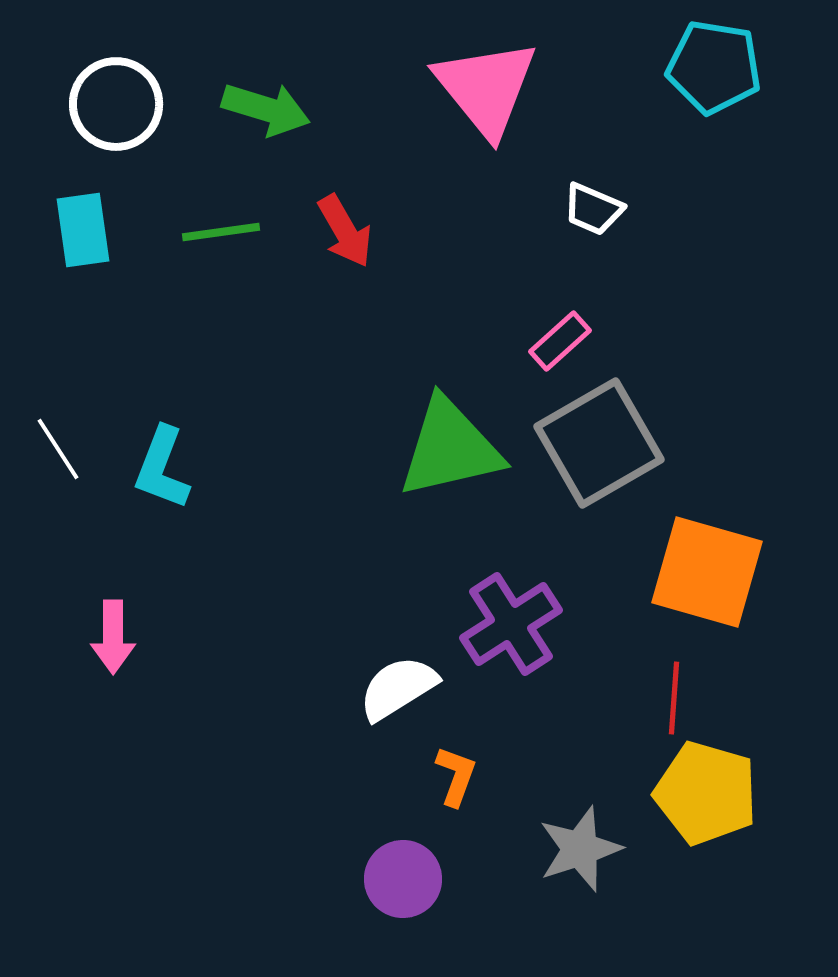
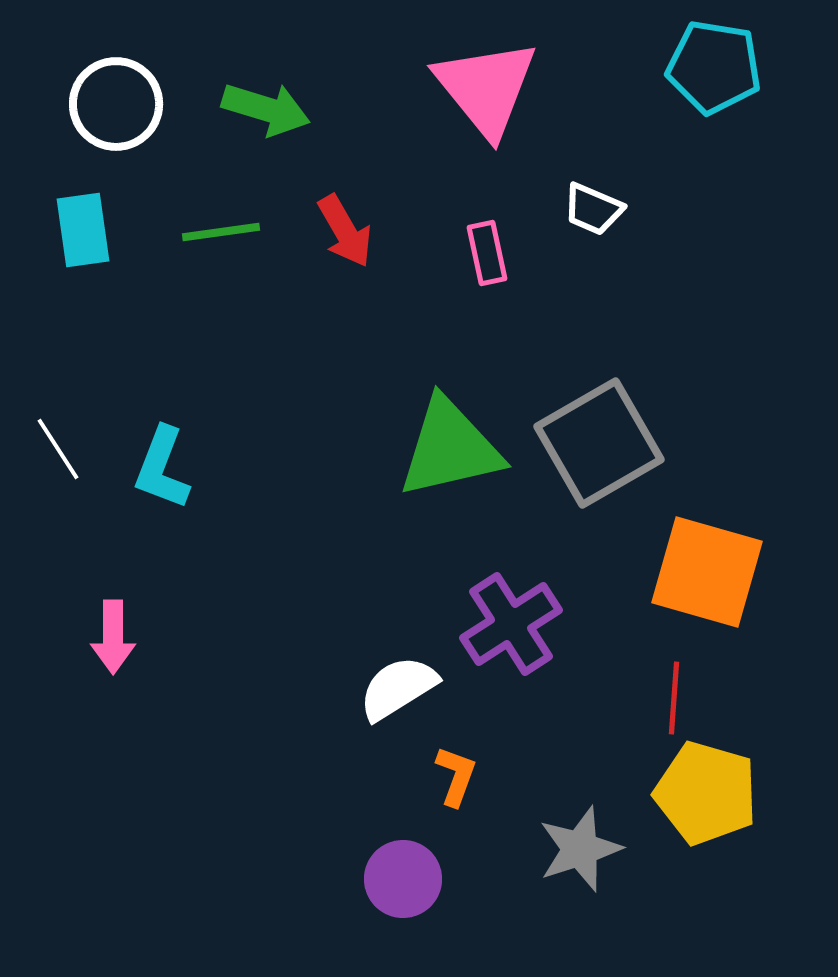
pink rectangle: moved 73 px left, 88 px up; rotated 60 degrees counterclockwise
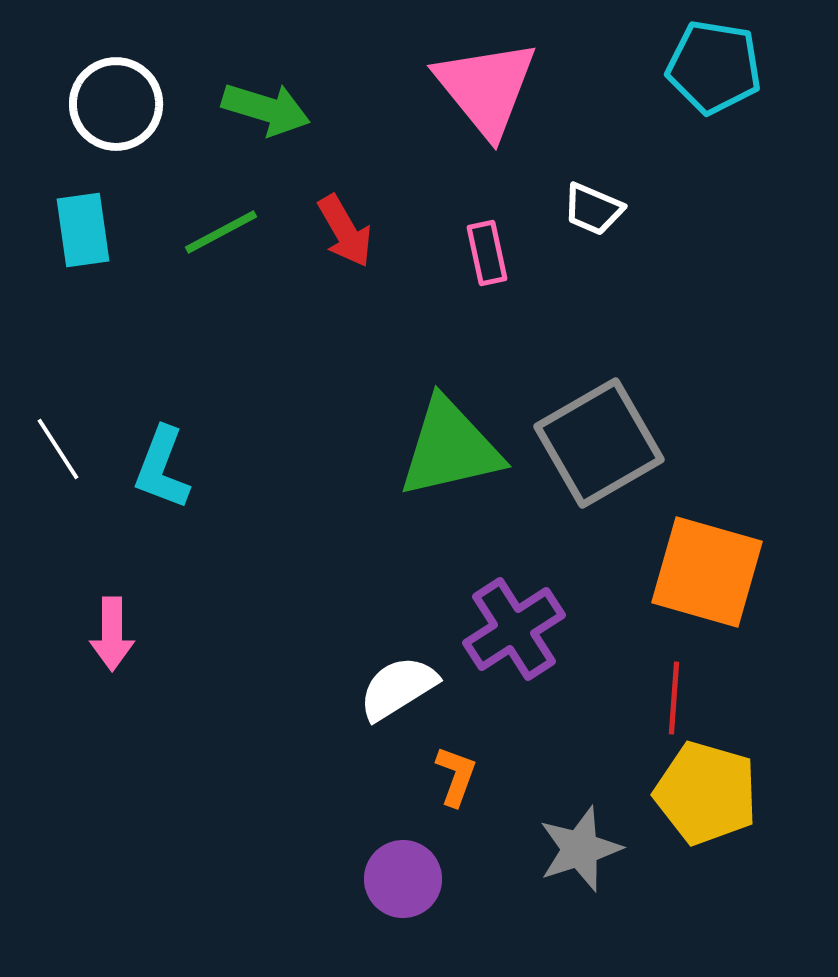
green line: rotated 20 degrees counterclockwise
purple cross: moved 3 px right, 5 px down
pink arrow: moved 1 px left, 3 px up
